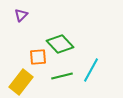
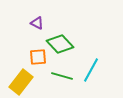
purple triangle: moved 16 px right, 8 px down; rotated 48 degrees counterclockwise
green line: rotated 30 degrees clockwise
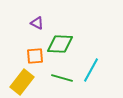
green diamond: rotated 44 degrees counterclockwise
orange square: moved 3 px left, 1 px up
green line: moved 2 px down
yellow rectangle: moved 1 px right
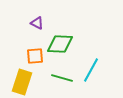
yellow rectangle: rotated 20 degrees counterclockwise
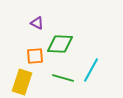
green line: moved 1 px right
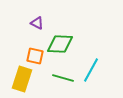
orange square: rotated 18 degrees clockwise
yellow rectangle: moved 3 px up
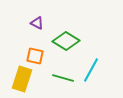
green diamond: moved 6 px right, 3 px up; rotated 28 degrees clockwise
